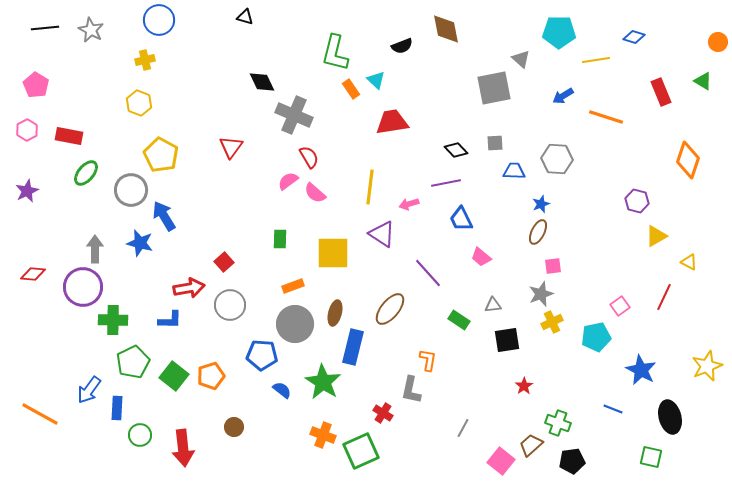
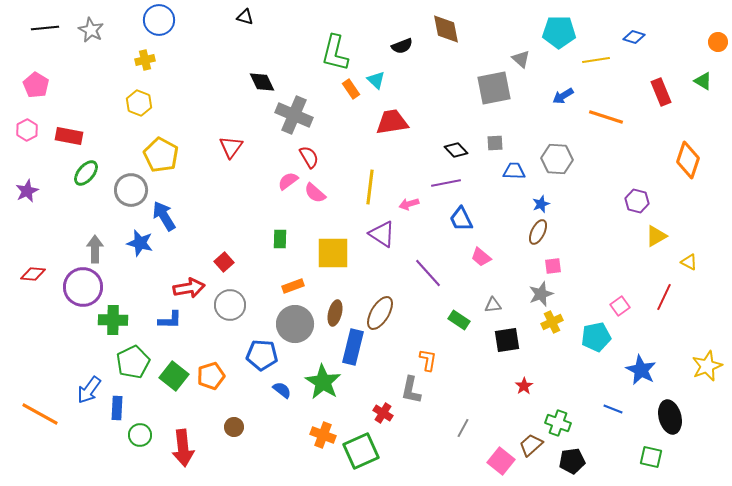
brown ellipse at (390, 309): moved 10 px left, 4 px down; rotated 8 degrees counterclockwise
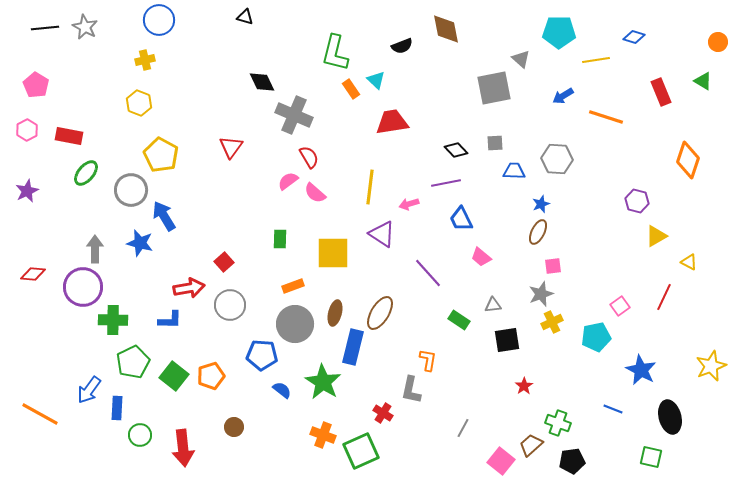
gray star at (91, 30): moved 6 px left, 3 px up
yellow star at (707, 366): moved 4 px right
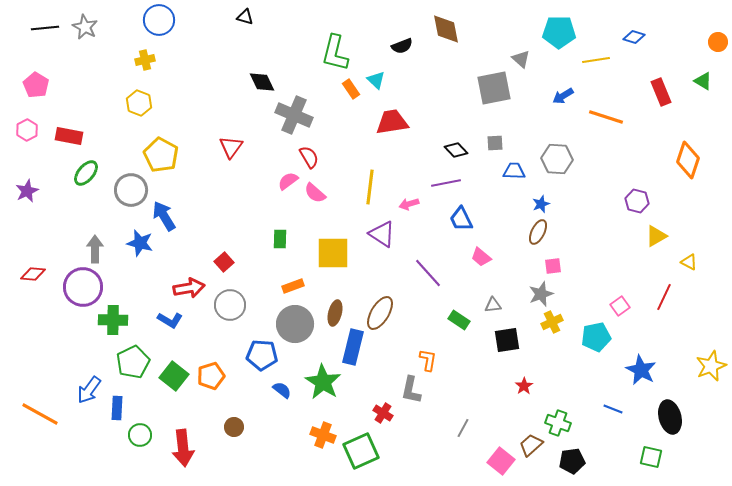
blue L-shape at (170, 320): rotated 30 degrees clockwise
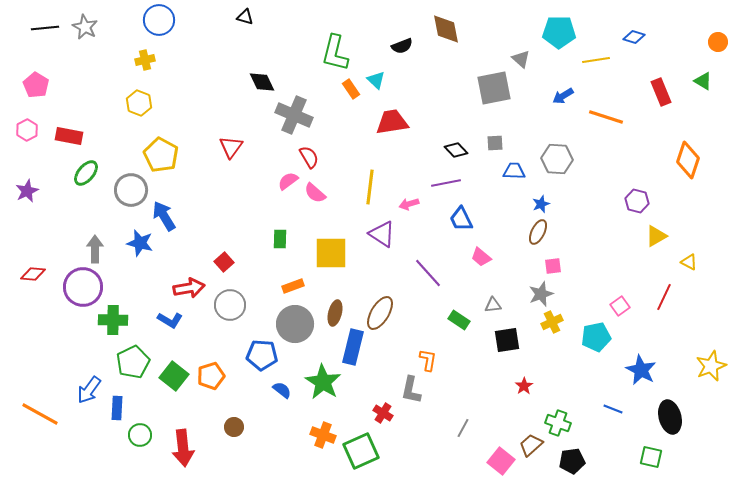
yellow square at (333, 253): moved 2 px left
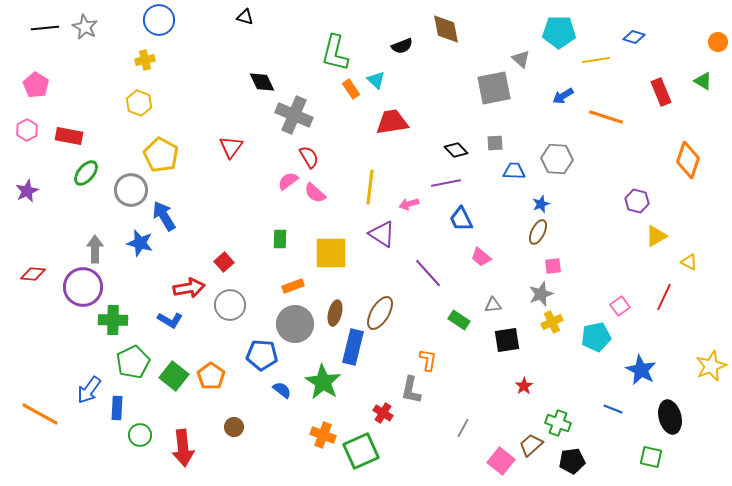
orange pentagon at (211, 376): rotated 20 degrees counterclockwise
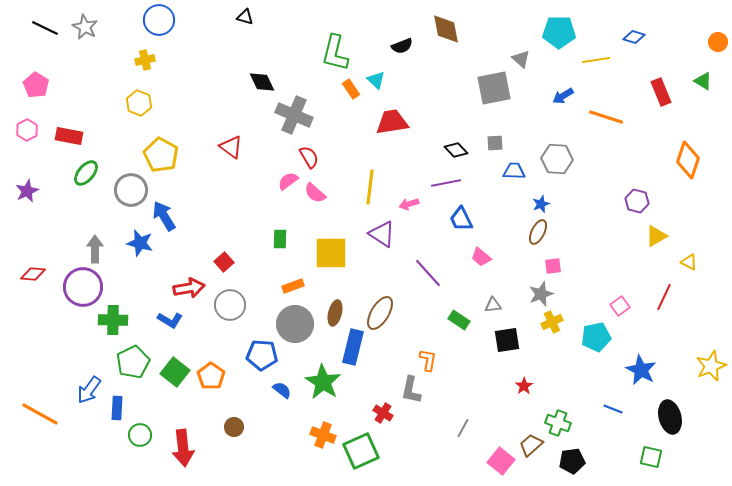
black line at (45, 28): rotated 32 degrees clockwise
red triangle at (231, 147): rotated 30 degrees counterclockwise
green square at (174, 376): moved 1 px right, 4 px up
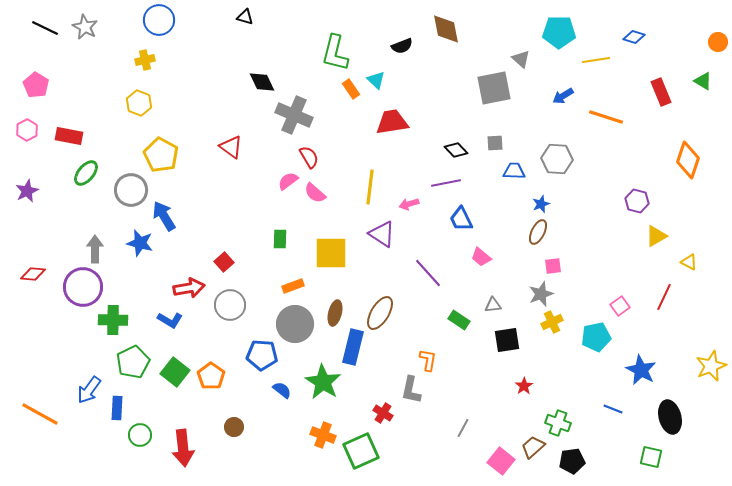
brown trapezoid at (531, 445): moved 2 px right, 2 px down
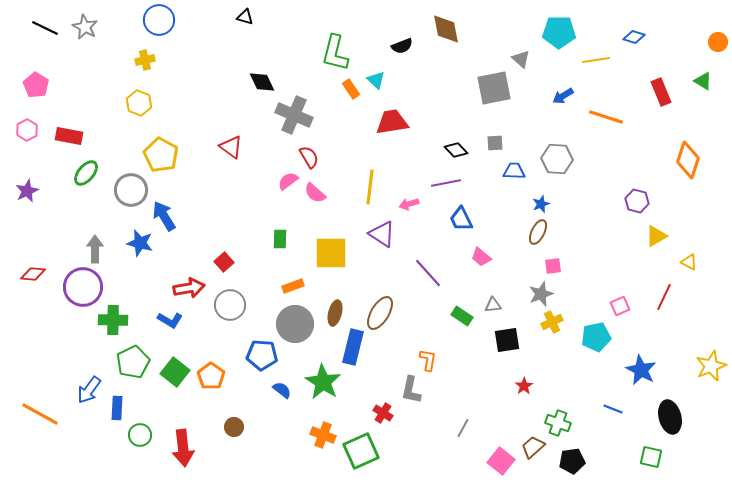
pink square at (620, 306): rotated 12 degrees clockwise
green rectangle at (459, 320): moved 3 px right, 4 px up
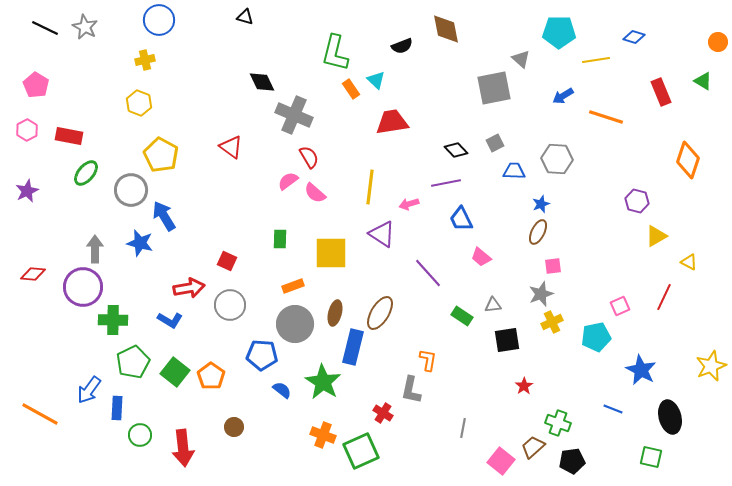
gray square at (495, 143): rotated 24 degrees counterclockwise
red square at (224, 262): moved 3 px right, 1 px up; rotated 24 degrees counterclockwise
gray line at (463, 428): rotated 18 degrees counterclockwise
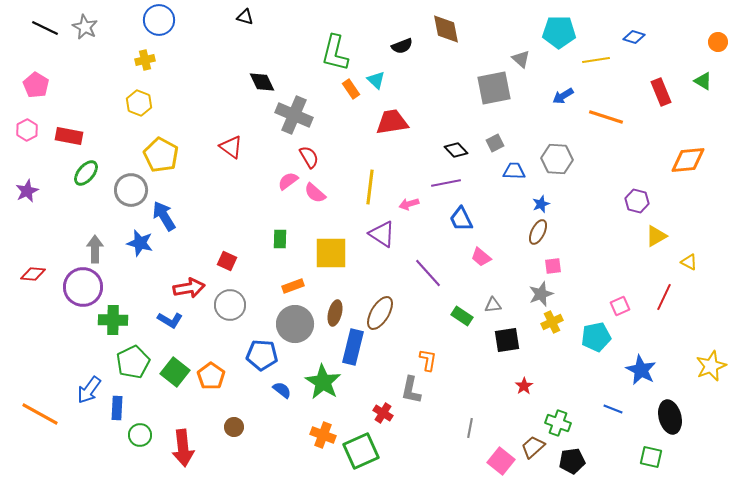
orange diamond at (688, 160): rotated 66 degrees clockwise
gray line at (463, 428): moved 7 px right
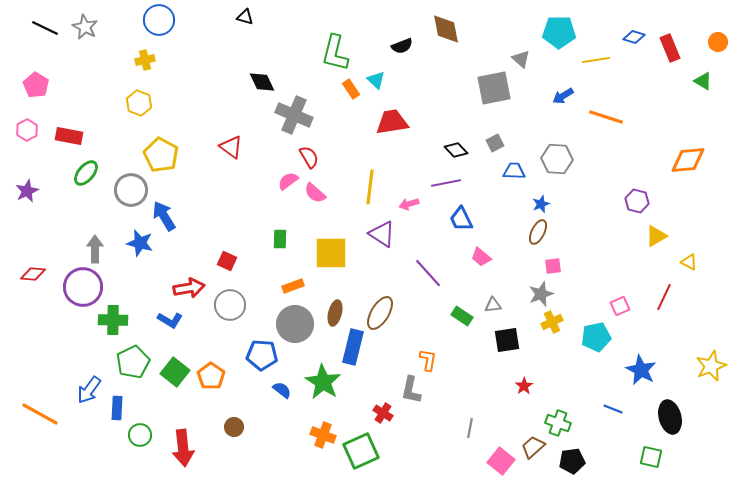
red rectangle at (661, 92): moved 9 px right, 44 px up
